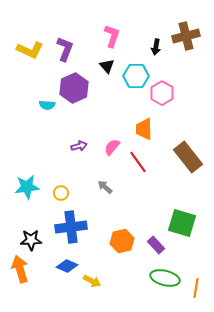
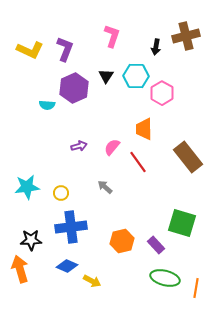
black triangle: moved 1 px left, 10 px down; rotated 14 degrees clockwise
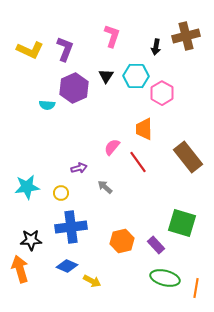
purple arrow: moved 22 px down
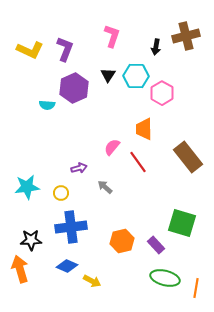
black triangle: moved 2 px right, 1 px up
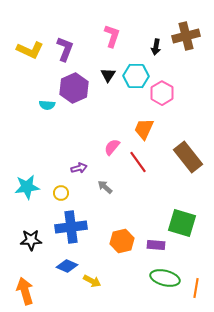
orange trapezoid: rotated 25 degrees clockwise
purple rectangle: rotated 42 degrees counterclockwise
orange arrow: moved 5 px right, 22 px down
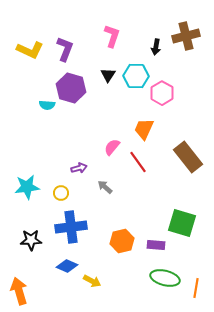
purple hexagon: moved 3 px left; rotated 20 degrees counterclockwise
orange arrow: moved 6 px left
